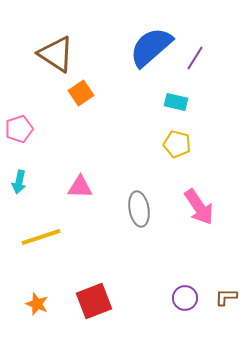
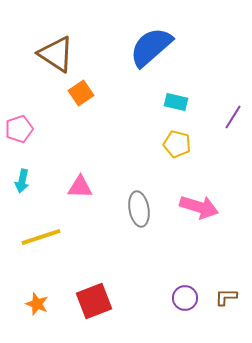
purple line: moved 38 px right, 59 px down
cyan arrow: moved 3 px right, 1 px up
pink arrow: rotated 39 degrees counterclockwise
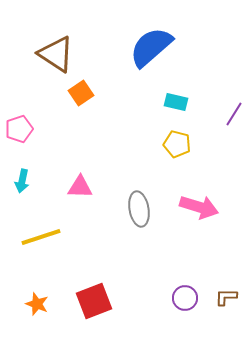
purple line: moved 1 px right, 3 px up
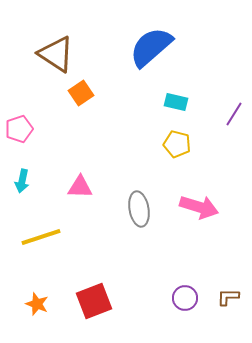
brown L-shape: moved 2 px right
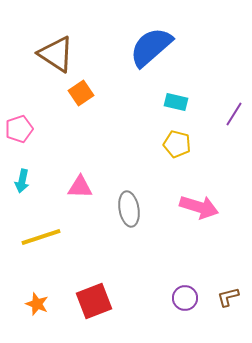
gray ellipse: moved 10 px left
brown L-shape: rotated 15 degrees counterclockwise
